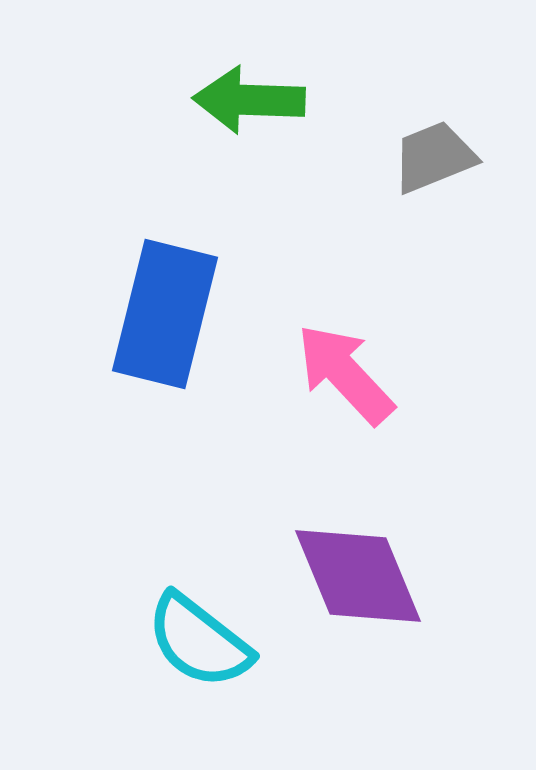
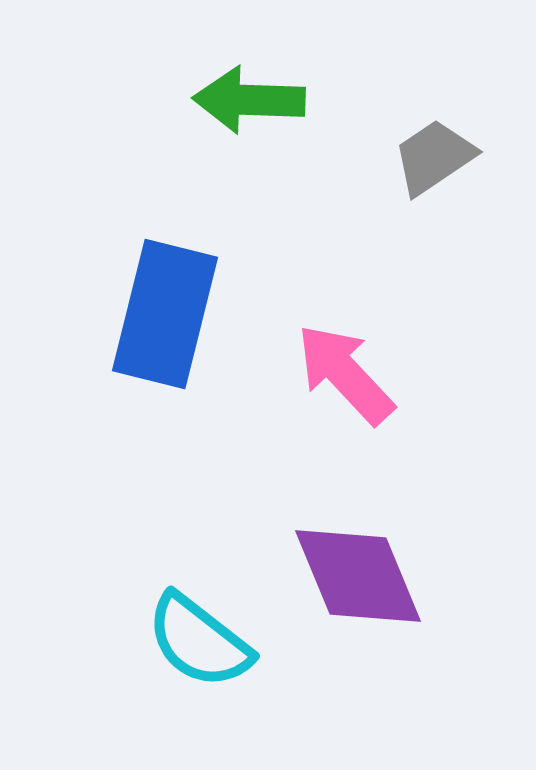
gray trapezoid: rotated 12 degrees counterclockwise
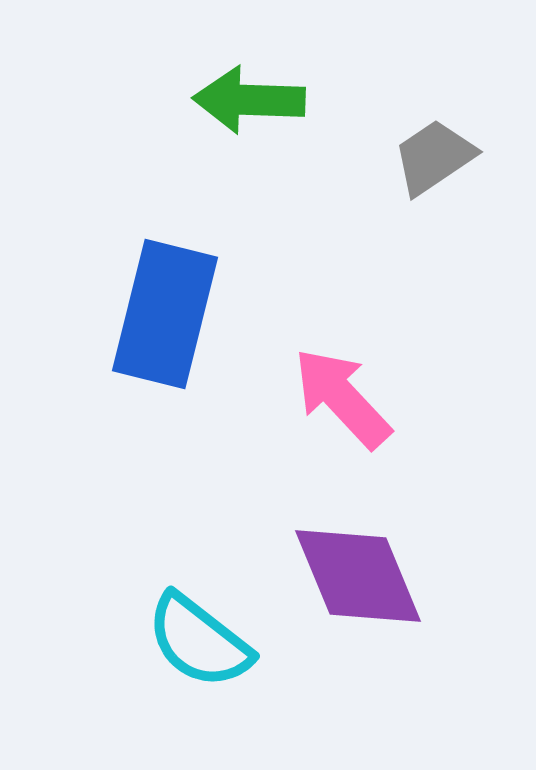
pink arrow: moved 3 px left, 24 px down
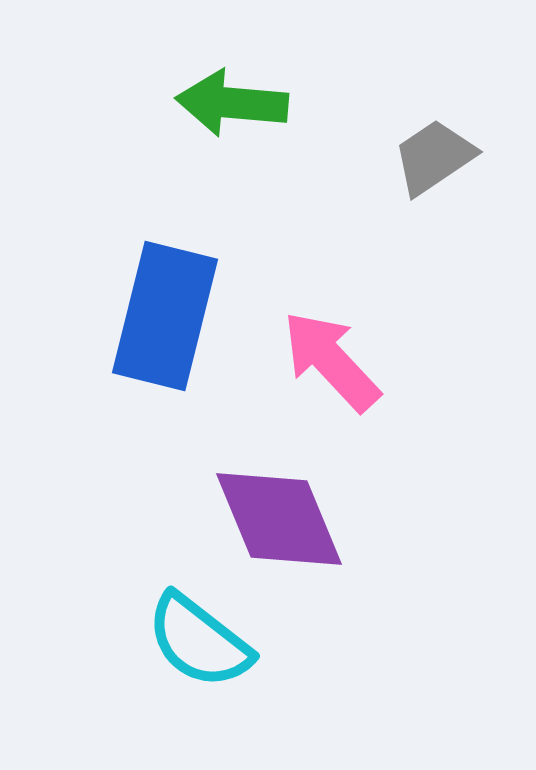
green arrow: moved 17 px left, 3 px down; rotated 3 degrees clockwise
blue rectangle: moved 2 px down
pink arrow: moved 11 px left, 37 px up
purple diamond: moved 79 px left, 57 px up
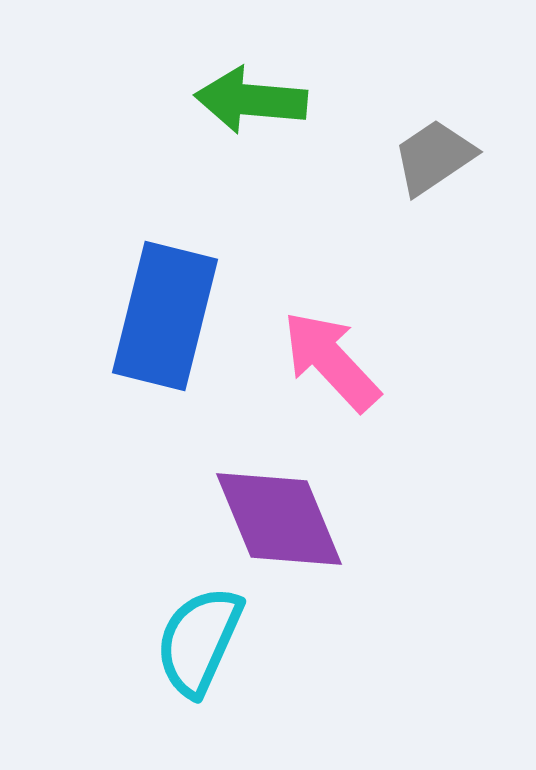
green arrow: moved 19 px right, 3 px up
cyan semicircle: rotated 76 degrees clockwise
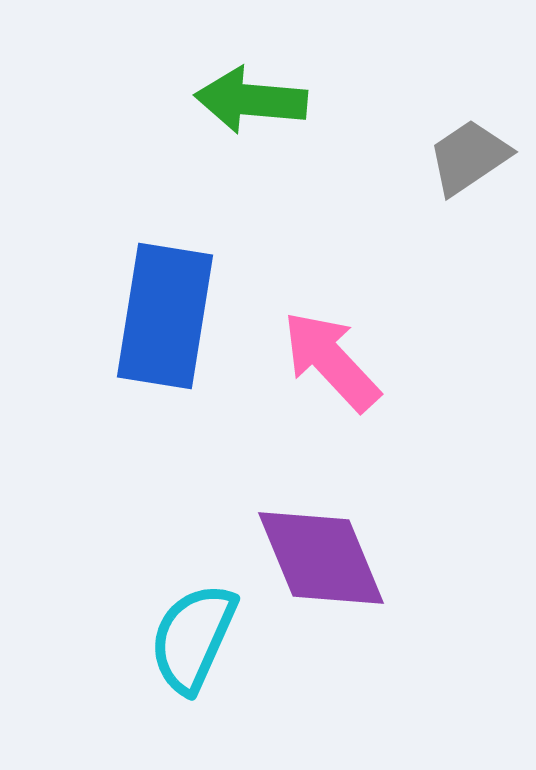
gray trapezoid: moved 35 px right
blue rectangle: rotated 5 degrees counterclockwise
purple diamond: moved 42 px right, 39 px down
cyan semicircle: moved 6 px left, 3 px up
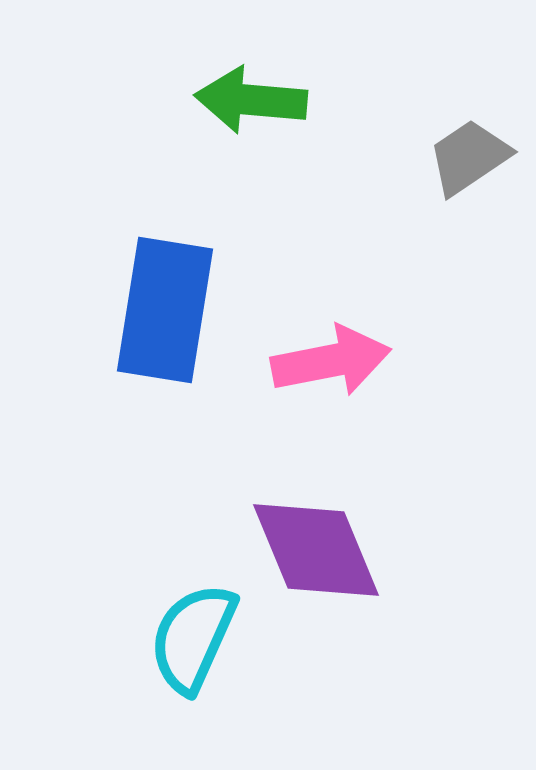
blue rectangle: moved 6 px up
pink arrow: rotated 122 degrees clockwise
purple diamond: moved 5 px left, 8 px up
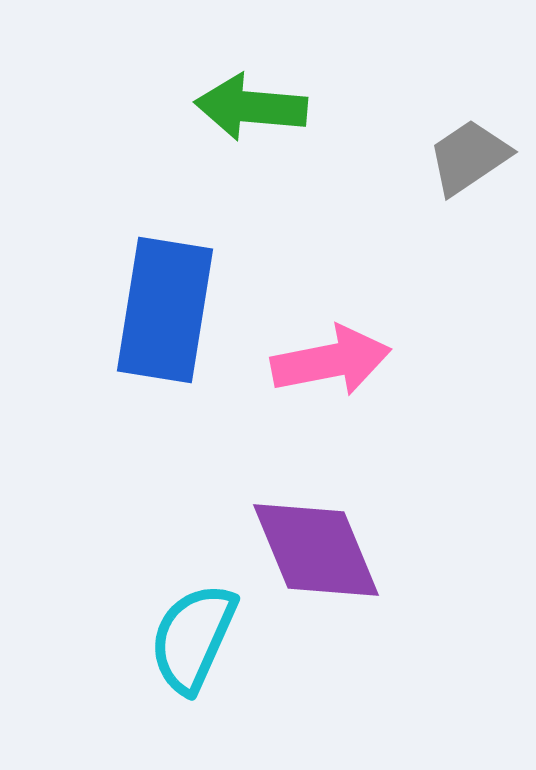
green arrow: moved 7 px down
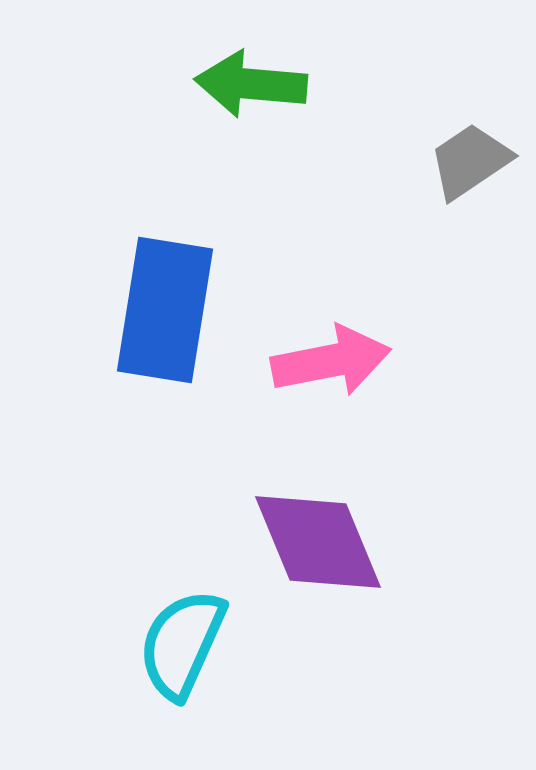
green arrow: moved 23 px up
gray trapezoid: moved 1 px right, 4 px down
purple diamond: moved 2 px right, 8 px up
cyan semicircle: moved 11 px left, 6 px down
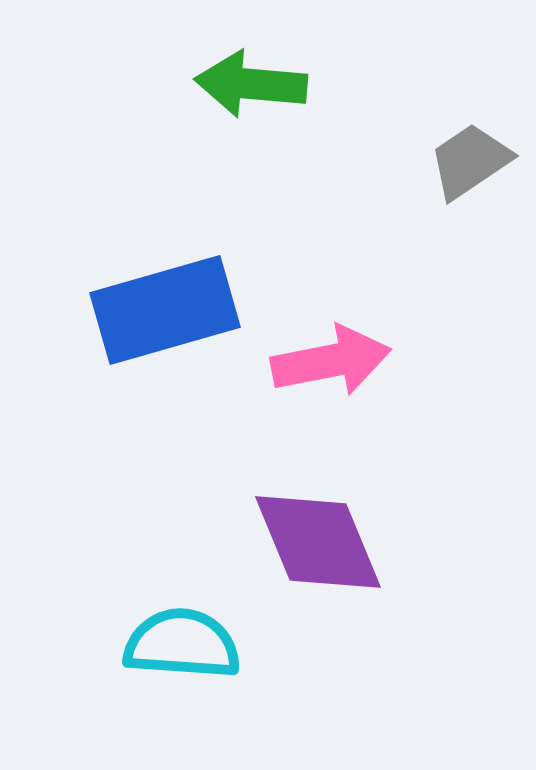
blue rectangle: rotated 65 degrees clockwise
cyan semicircle: rotated 70 degrees clockwise
